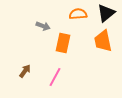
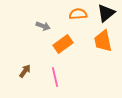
orange rectangle: moved 1 px down; rotated 42 degrees clockwise
pink line: rotated 42 degrees counterclockwise
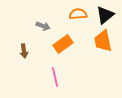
black triangle: moved 1 px left, 2 px down
brown arrow: moved 1 px left, 20 px up; rotated 136 degrees clockwise
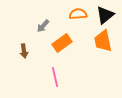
gray arrow: rotated 112 degrees clockwise
orange rectangle: moved 1 px left, 1 px up
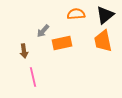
orange semicircle: moved 2 px left
gray arrow: moved 5 px down
orange rectangle: rotated 24 degrees clockwise
pink line: moved 22 px left
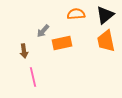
orange trapezoid: moved 3 px right
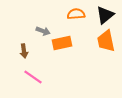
gray arrow: rotated 112 degrees counterclockwise
pink line: rotated 42 degrees counterclockwise
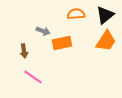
orange trapezoid: rotated 135 degrees counterclockwise
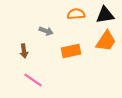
black triangle: rotated 30 degrees clockwise
gray arrow: moved 3 px right
orange rectangle: moved 9 px right, 8 px down
pink line: moved 3 px down
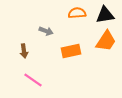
orange semicircle: moved 1 px right, 1 px up
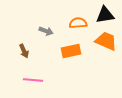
orange semicircle: moved 1 px right, 10 px down
orange trapezoid: rotated 100 degrees counterclockwise
brown arrow: rotated 16 degrees counterclockwise
pink line: rotated 30 degrees counterclockwise
